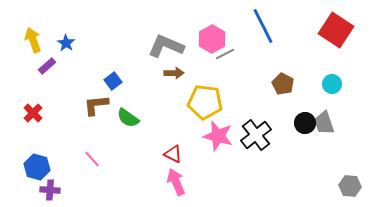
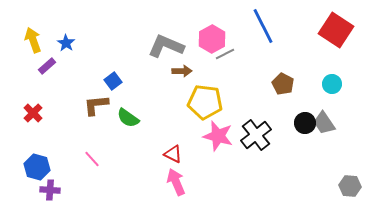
brown arrow: moved 8 px right, 2 px up
gray trapezoid: rotated 15 degrees counterclockwise
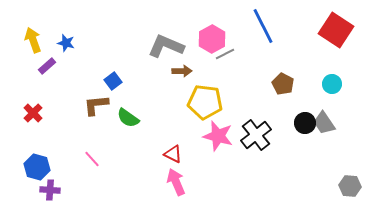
blue star: rotated 18 degrees counterclockwise
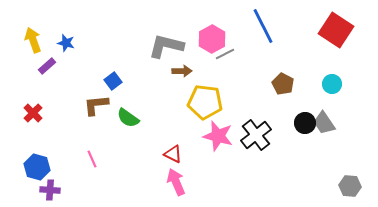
gray L-shape: rotated 9 degrees counterclockwise
pink line: rotated 18 degrees clockwise
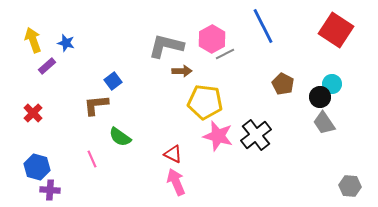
green semicircle: moved 8 px left, 19 px down
black circle: moved 15 px right, 26 px up
